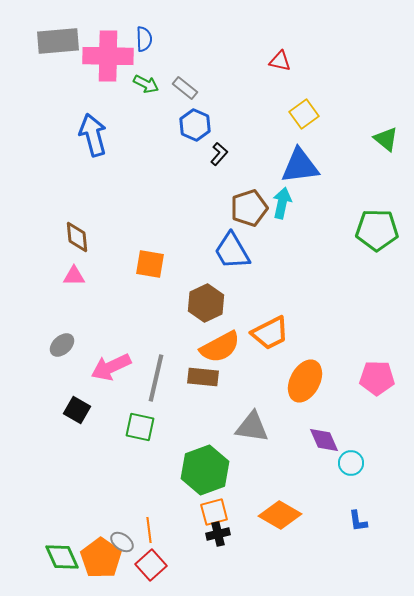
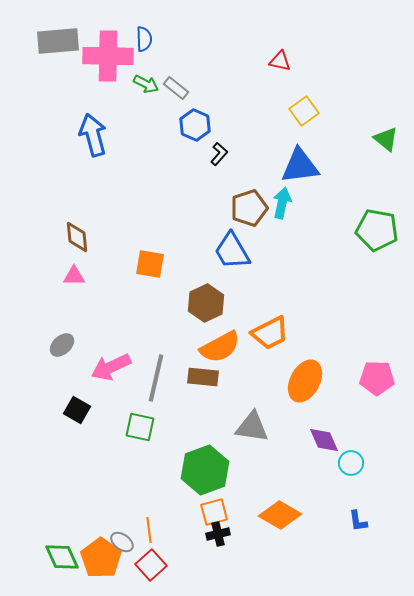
gray rectangle at (185, 88): moved 9 px left
yellow square at (304, 114): moved 3 px up
green pentagon at (377, 230): rotated 9 degrees clockwise
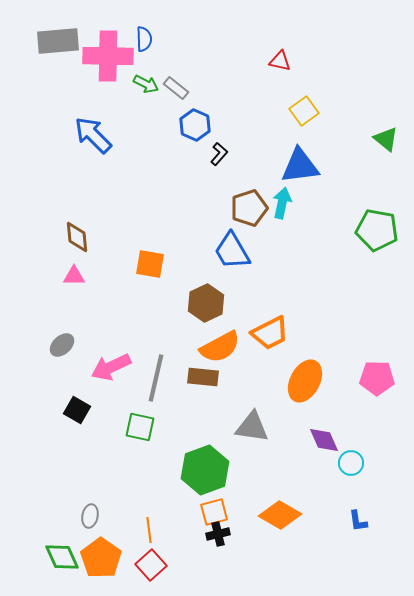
blue arrow at (93, 135): rotated 30 degrees counterclockwise
gray ellipse at (122, 542): moved 32 px left, 26 px up; rotated 65 degrees clockwise
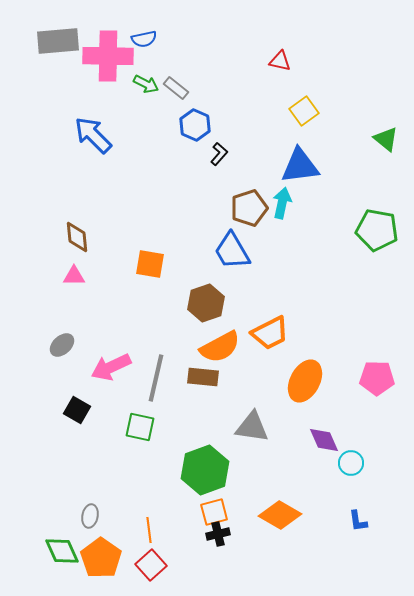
blue semicircle at (144, 39): rotated 80 degrees clockwise
brown hexagon at (206, 303): rotated 6 degrees clockwise
green diamond at (62, 557): moved 6 px up
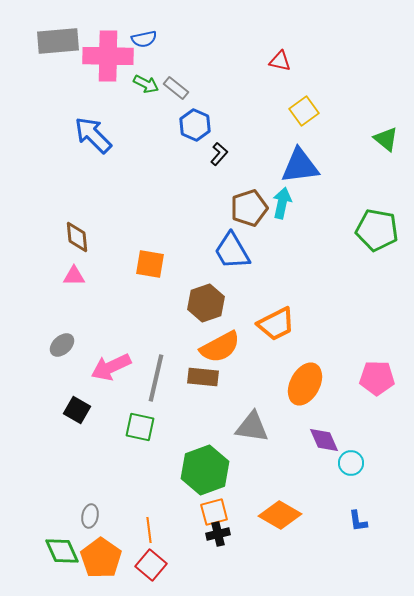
orange trapezoid at (270, 333): moved 6 px right, 9 px up
orange ellipse at (305, 381): moved 3 px down
red square at (151, 565): rotated 8 degrees counterclockwise
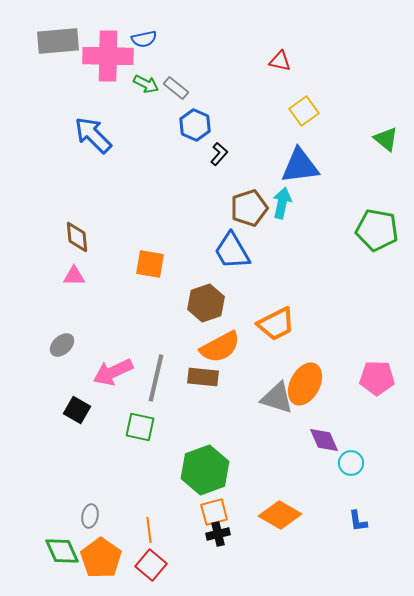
pink arrow at (111, 367): moved 2 px right, 5 px down
gray triangle at (252, 427): moved 25 px right, 29 px up; rotated 9 degrees clockwise
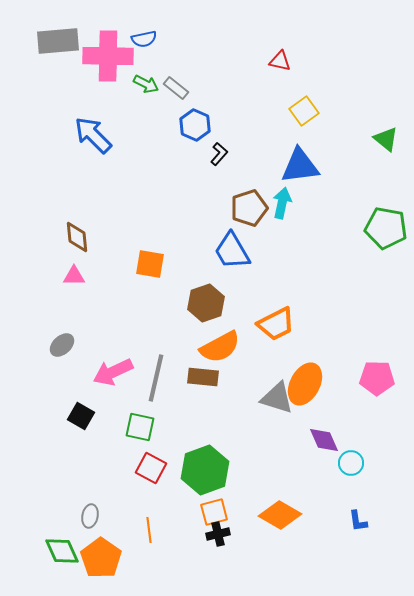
green pentagon at (377, 230): moved 9 px right, 2 px up
black square at (77, 410): moved 4 px right, 6 px down
red square at (151, 565): moved 97 px up; rotated 12 degrees counterclockwise
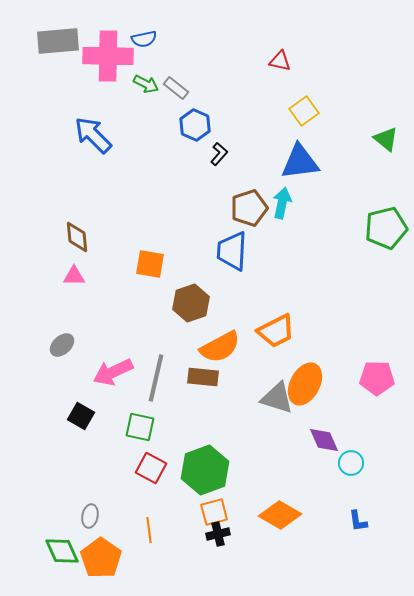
blue triangle at (300, 166): moved 4 px up
green pentagon at (386, 228): rotated 24 degrees counterclockwise
blue trapezoid at (232, 251): rotated 33 degrees clockwise
brown hexagon at (206, 303): moved 15 px left
orange trapezoid at (276, 324): moved 7 px down
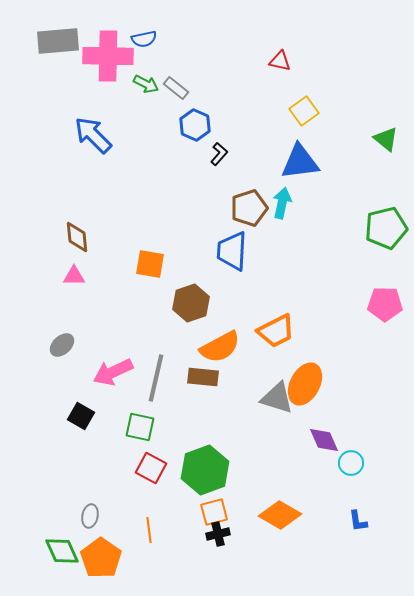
pink pentagon at (377, 378): moved 8 px right, 74 px up
